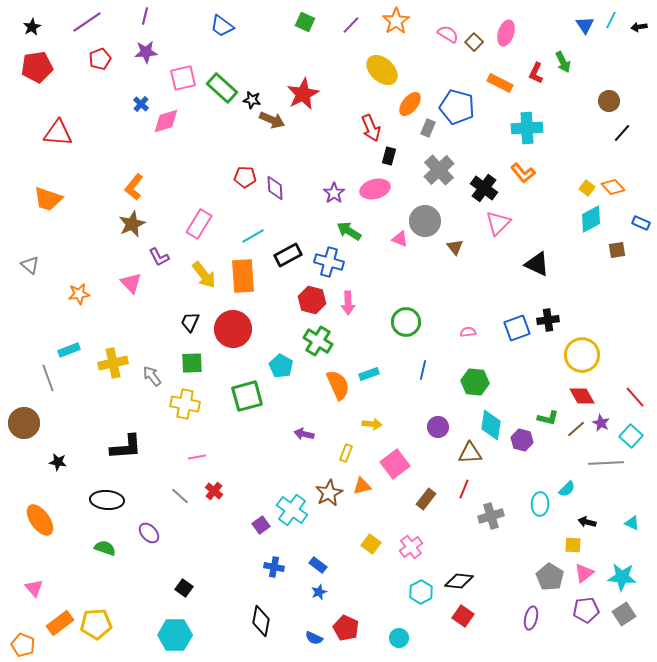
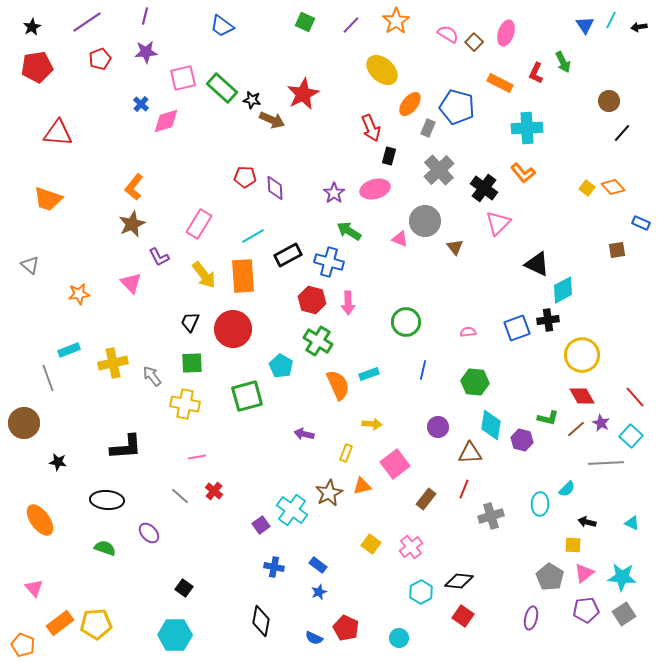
cyan diamond at (591, 219): moved 28 px left, 71 px down
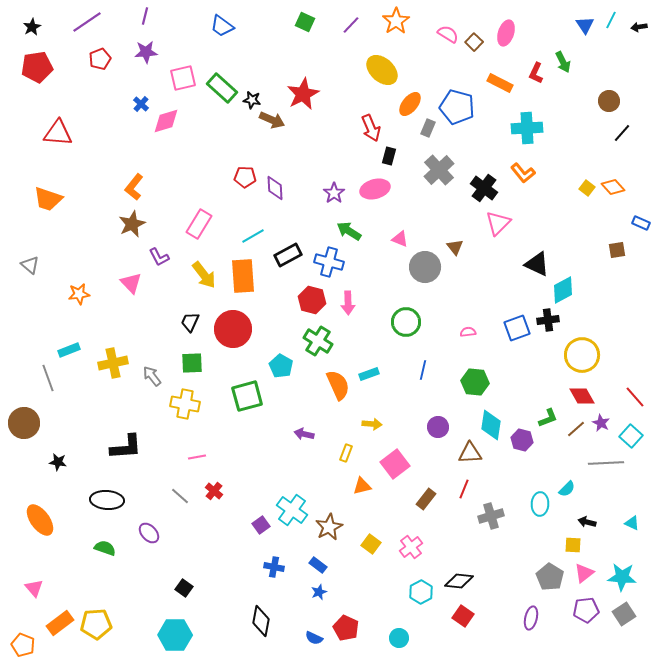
gray circle at (425, 221): moved 46 px down
green L-shape at (548, 418): rotated 35 degrees counterclockwise
brown star at (329, 493): moved 34 px down
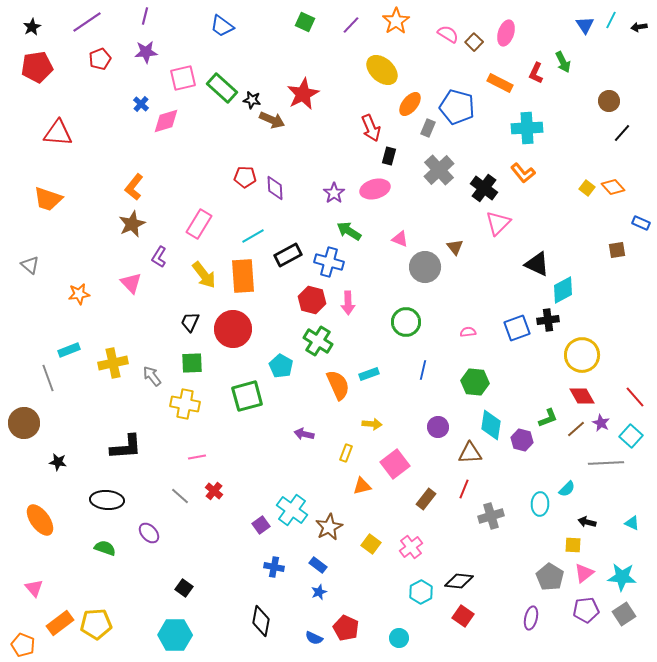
purple L-shape at (159, 257): rotated 60 degrees clockwise
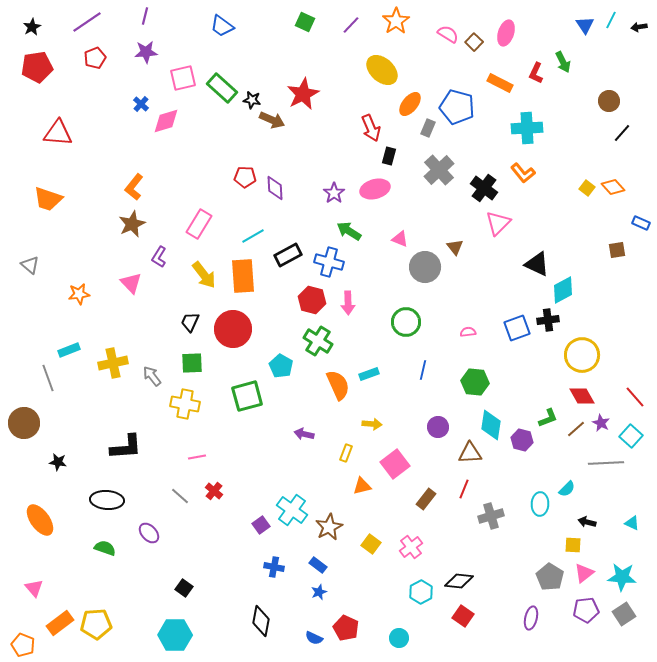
red pentagon at (100, 59): moved 5 px left, 1 px up
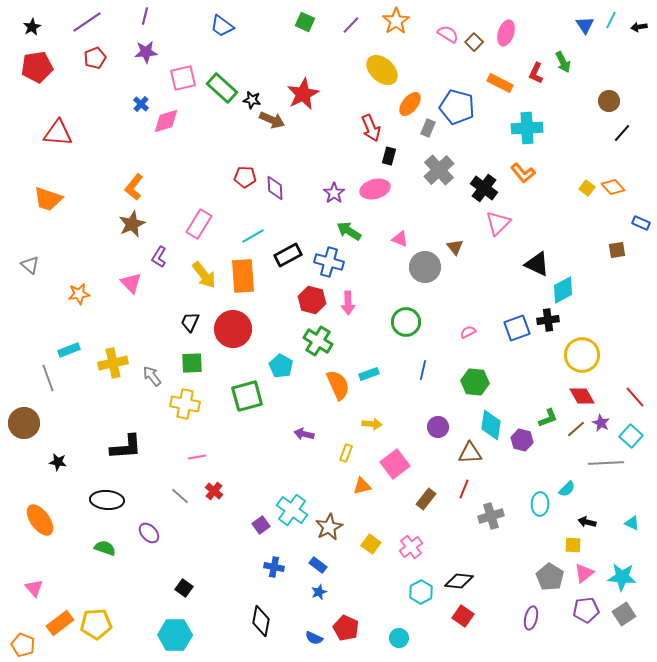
pink semicircle at (468, 332): rotated 21 degrees counterclockwise
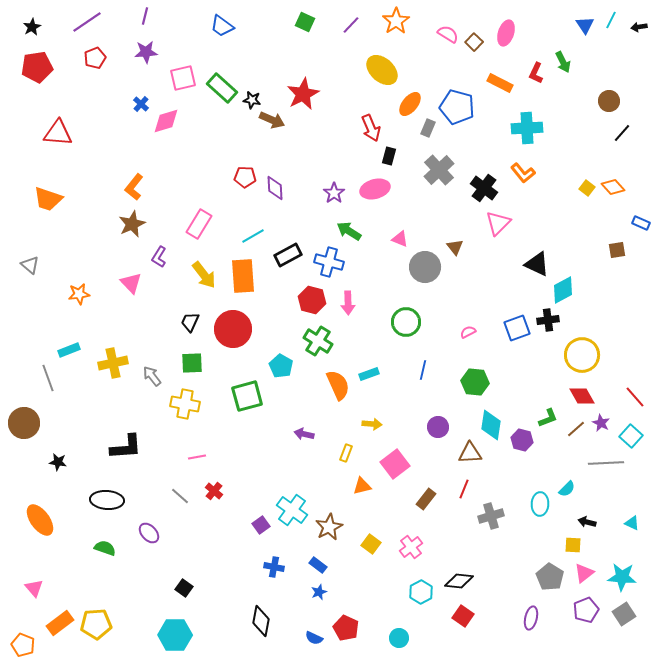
purple pentagon at (586, 610): rotated 15 degrees counterclockwise
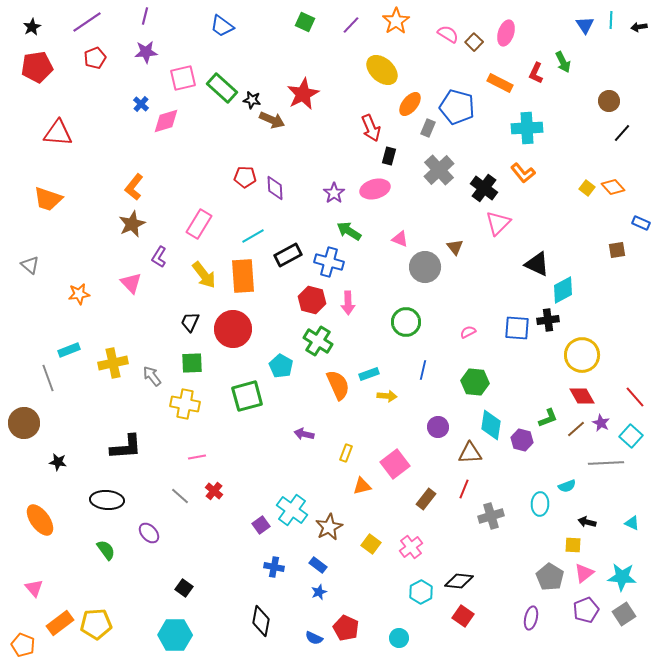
cyan line at (611, 20): rotated 24 degrees counterclockwise
blue square at (517, 328): rotated 24 degrees clockwise
yellow arrow at (372, 424): moved 15 px right, 28 px up
cyan semicircle at (567, 489): moved 3 px up; rotated 24 degrees clockwise
green semicircle at (105, 548): moved 1 px right, 2 px down; rotated 35 degrees clockwise
